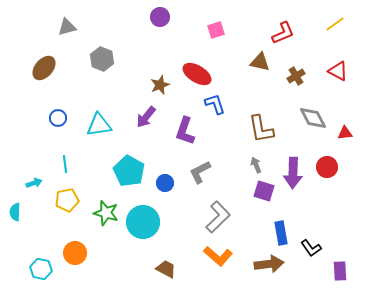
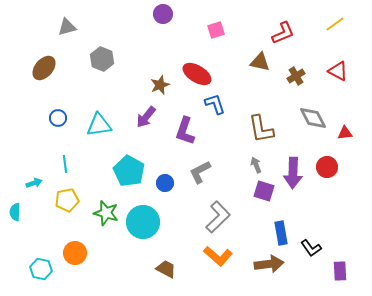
purple circle at (160, 17): moved 3 px right, 3 px up
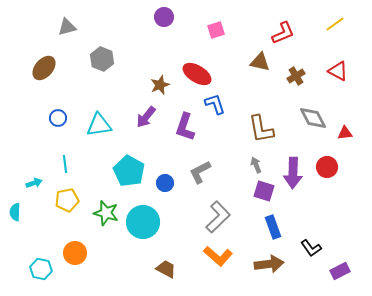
purple circle at (163, 14): moved 1 px right, 3 px down
purple L-shape at (185, 131): moved 4 px up
blue rectangle at (281, 233): moved 8 px left, 6 px up; rotated 10 degrees counterclockwise
purple rectangle at (340, 271): rotated 66 degrees clockwise
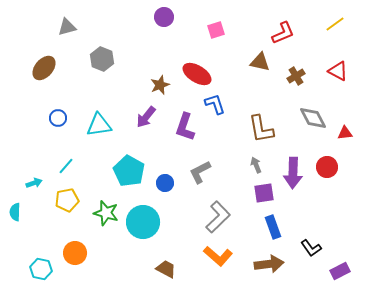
cyan line at (65, 164): moved 1 px right, 2 px down; rotated 48 degrees clockwise
purple square at (264, 191): moved 2 px down; rotated 25 degrees counterclockwise
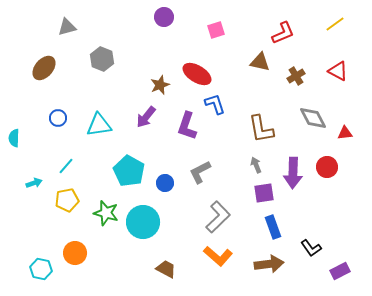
purple L-shape at (185, 127): moved 2 px right, 1 px up
cyan semicircle at (15, 212): moved 1 px left, 74 px up
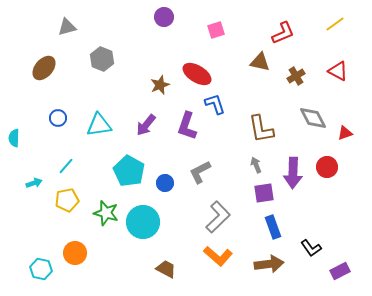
purple arrow at (146, 117): moved 8 px down
red triangle at (345, 133): rotated 14 degrees counterclockwise
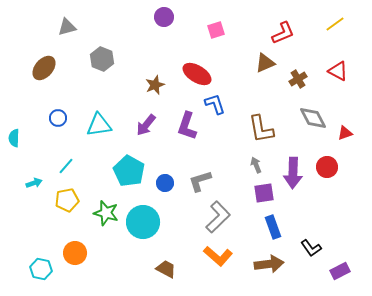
brown triangle at (260, 62): moved 5 px right, 1 px down; rotated 35 degrees counterclockwise
brown cross at (296, 76): moved 2 px right, 3 px down
brown star at (160, 85): moved 5 px left
gray L-shape at (200, 172): moved 9 px down; rotated 10 degrees clockwise
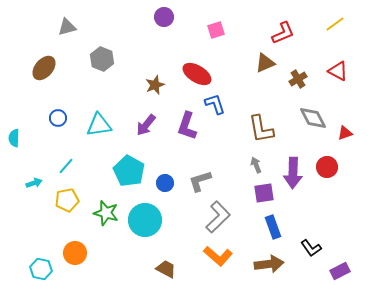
cyan circle at (143, 222): moved 2 px right, 2 px up
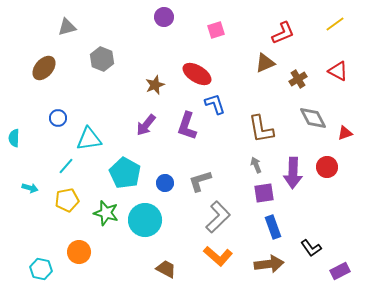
cyan triangle at (99, 125): moved 10 px left, 14 px down
cyan pentagon at (129, 171): moved 4 px left, 2 px down
cyan arrow at (34, 183): moved 4 px left, 5 px down; rotated 35 degrees clockwise
orange circle at (75, 253): moved 4 px right, 1 px up
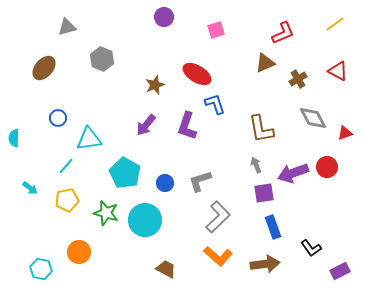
purple arrow at (293, 173): rotated 68 degrees clockwise
cyan arrow at (30, 188): rotated 21 degrees clockwise
brown arrow at (269, 264): moved 4 px left
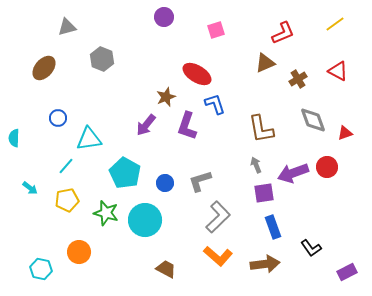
brown star at (155, 85): moved 11 px right, 12 px down
gray diamond at (313, 118): moved 2 px down; rotated 8 degrees clockwise
purple rectangle at (340, 271): moved 7 px right, 1 px down
